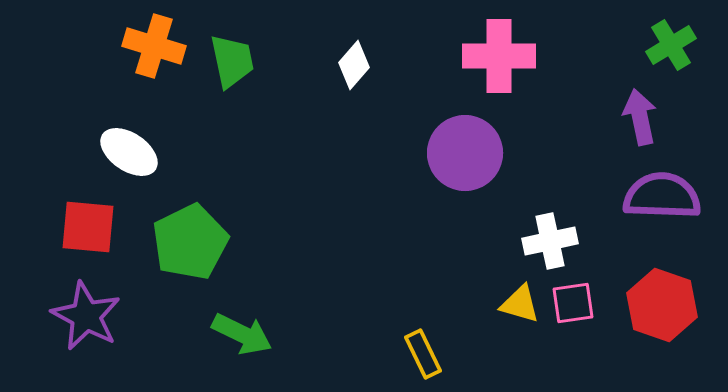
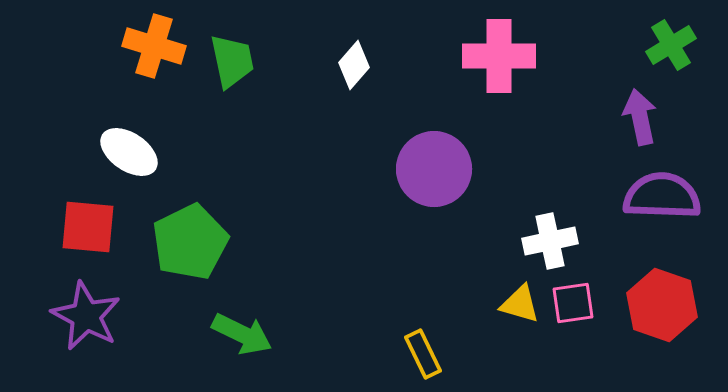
purple circle: moved 31 px left, 16 px down
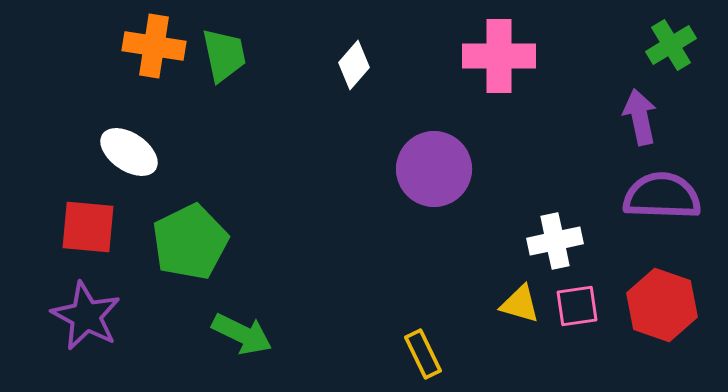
orange cross: rotated 8 degrees counterclockwise
green trapezoid: moved 8 px left, 6 px up
white cross: moved 5 px right
pink square: moved 4 px right, 3 px down
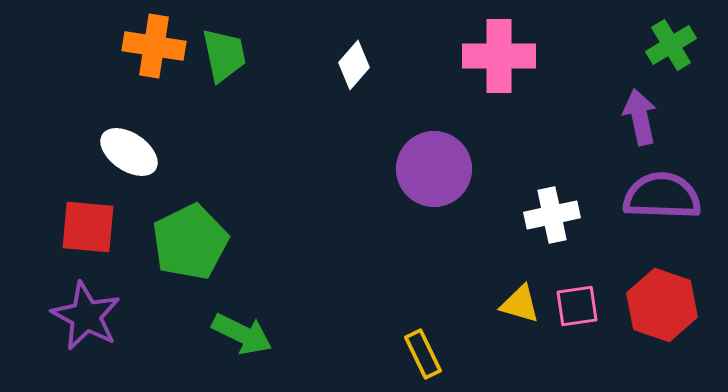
white cross: moved 3 px left, 26 px up
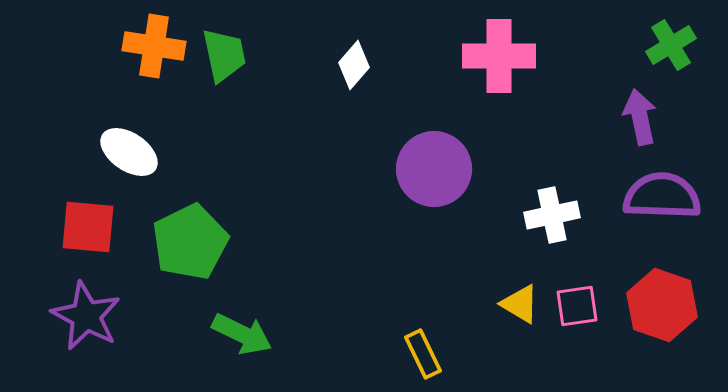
yellow triangle: rotated 15 degrees clockwise
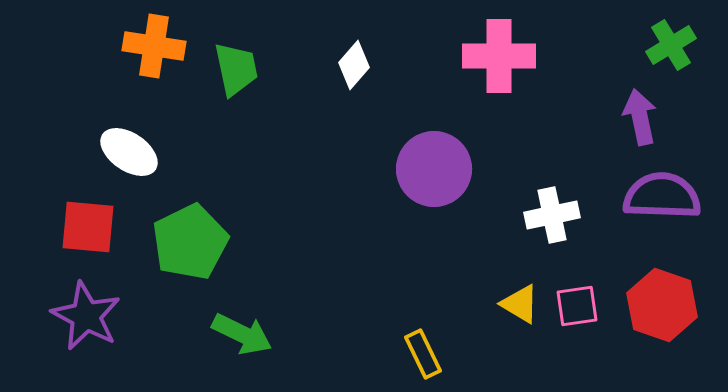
green trapezoid: moved 12 px right, 14 px down
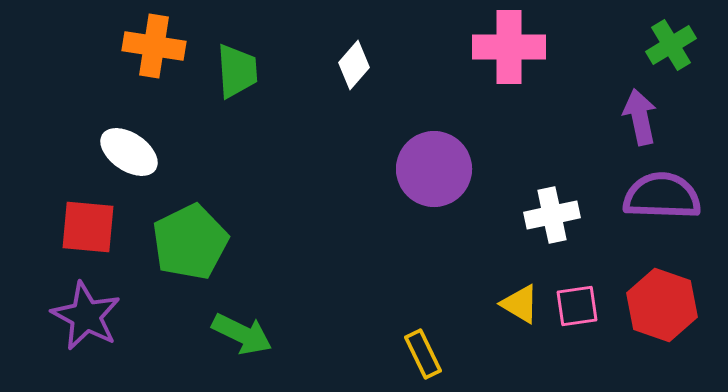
pink cross: moved 10 px right, 9 px up
green trapezoid: moved 1 px right, 2 px down; rotated 8 degrees clockwise
